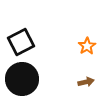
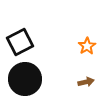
black square: moved 1 px left
black circle: moved 3 px right
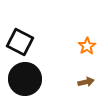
black square: rotated 36 degrees counterclockwise
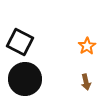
brown arrow: rotated 91 degrees clockwise
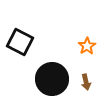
black circle: moved 27 px right
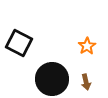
black square: moved 1 px left, 1 px down
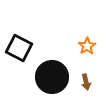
black square: moved 5 px down
black circle: moved 2 px up
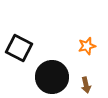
orange star: rotated 18 degrees clockwise
brown arrow: moved 3 px down
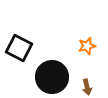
brown arrow: moved 1 px right, 2 px down
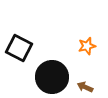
brown arrow: moved 2 px left; rotated 126 degrees clockwise
